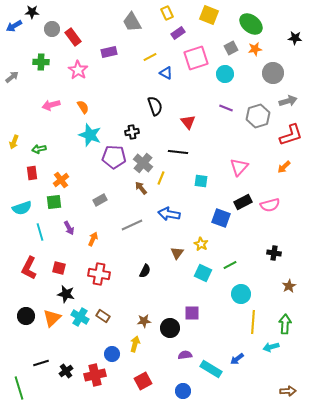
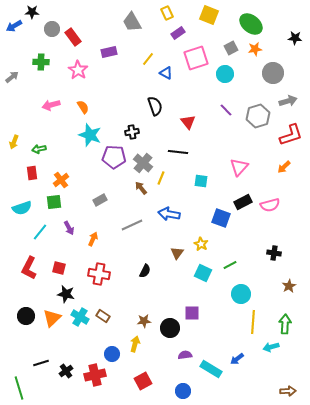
yellow line at (150, 57): moved 2 px left, 2 px down; rotated 24 degrees counterclockwise
purple line at (226, 108): moved 2 px down; rotated 24 degrees clockwise
cyan line at (40, 232): rotated 54 degrees clockwise
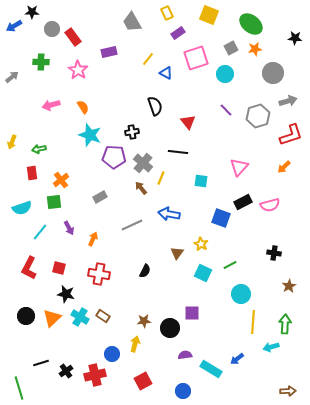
yellow arrow at (14, 142): moved 2 px left
gray rectangle at (100, 200): moved 3 px up
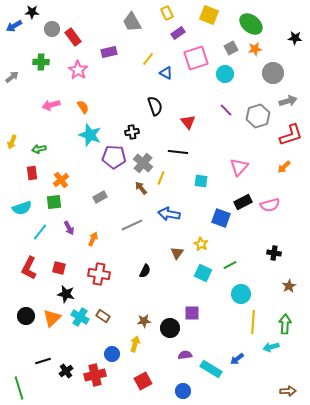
black line at (41, 363): moved 2 px right, 2 px up
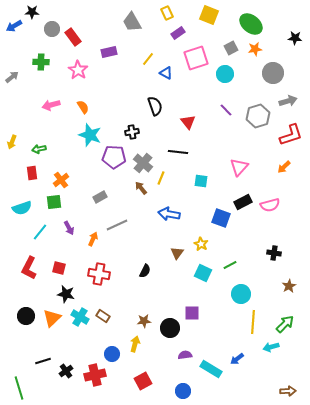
gray line at (132, 225): moved 15 px left
green arrow at (285, 324): rotated 42 degrees clockwise
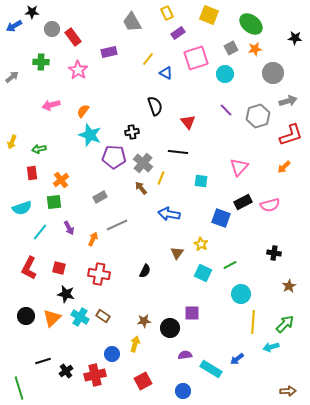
orange semicircle at (83, 107): moved 4 px down; rotated 112 degrees counterclockwise
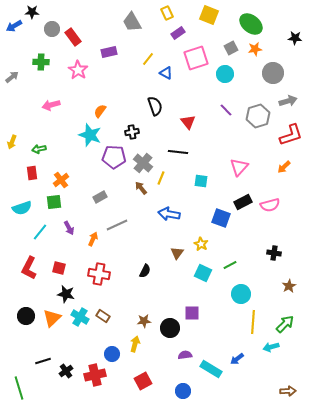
orange semicircle at (83, 111): moved 17 px right
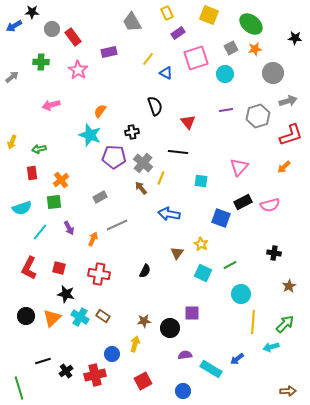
purple line at (226, 110): rotated 56 degrees counterclockwise
